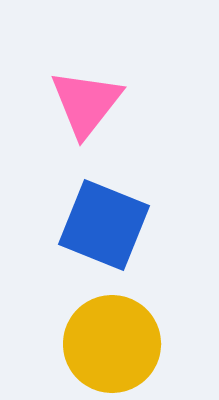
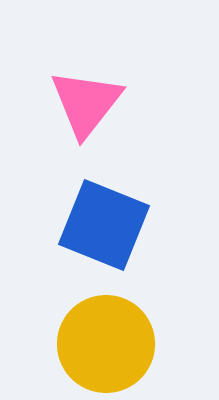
yellow circle: moved 6 px left
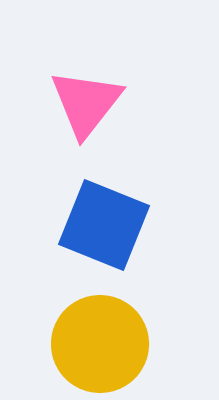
yellow circle: moved 6 px left
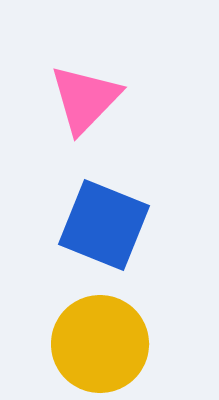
pink triangle: moved 1 px left, 4 px up; rotated 6 degrees clockwise
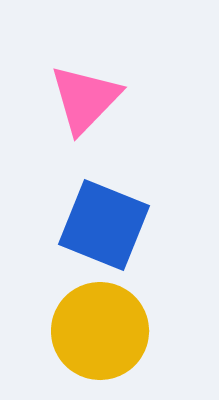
yellow circle: moved 13 px up
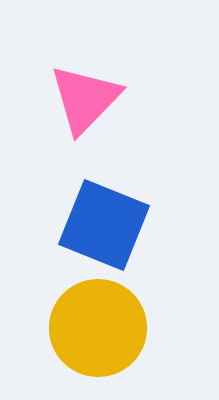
yellow circle: moved 2 px left, 3 px up
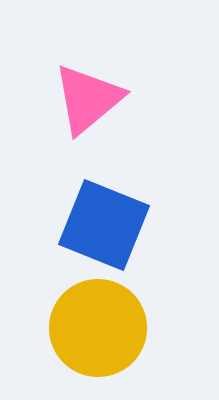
pink triangle: moved 3 px right; rotated 6 degrees clockwise
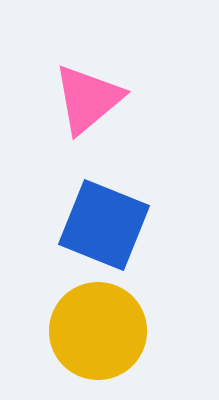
yellow circle: moved 3 px down
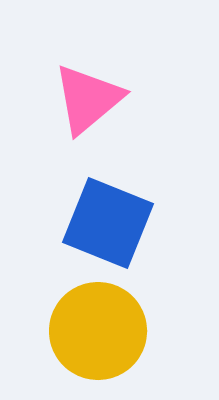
blue square: moved 4 px right, 2 px up
